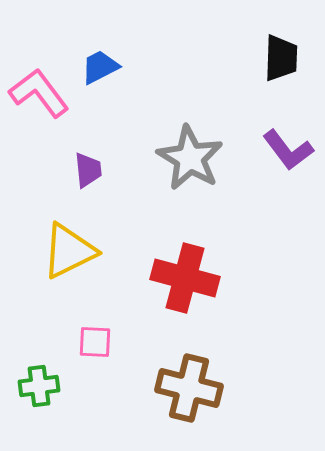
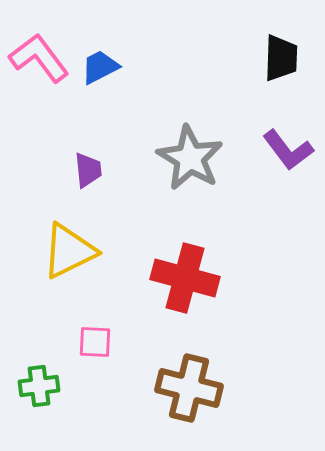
pink L-shape: moved 35 px up
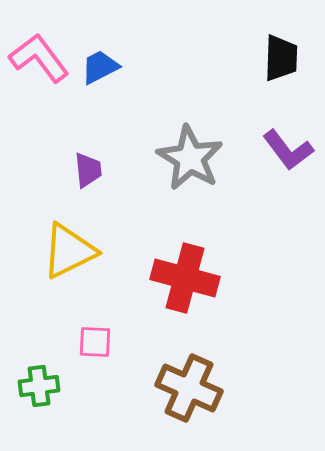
brown cross: rotated 10 degrees clockwise
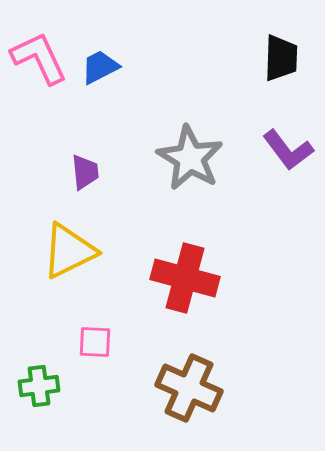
pink L-shape: rotated 12 degrees clockwise
purple trapezoid: moved 3 px left, 2 px down
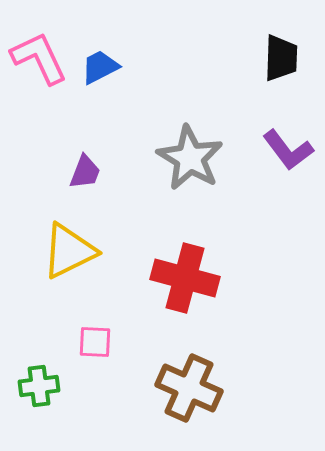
purple trapezoid: rotated 27 degrees clockwise
